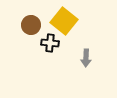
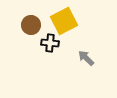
yellow square: rotated 24 degrees clockwise
gray arrow: rotated 132 degrees clockwise
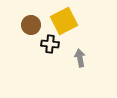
black cross: moved 1 px down
gray arrow: moved 6 px left; rotated 36 degrees clockwise
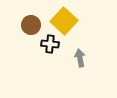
yellow square: rotated 20 degrees counterclockwise
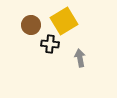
yellow square: rotated 16 degrees clockwise
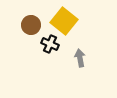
yellow square: rotated 20 degrees counterclockwise
black cross: rotated 18 degrees clockwise
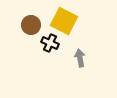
yellow square: rotated 12 degrees counterclockwise
black cross: moved 1 px up
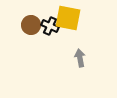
yellow square: moved 4 px right, 3 px up; rotated 16 degrees counterclockwise
black cross: moved 17 px up
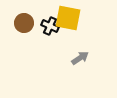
brown circle: moved 7 px left, 2 px up
gray arrow: rotated 66 degrees clockwise
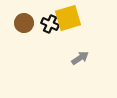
yellow square: rotated 28 degrees counterclockwise
black cross: moved 2 px up
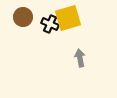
brown circle: moved 1 px left, 6 px up
gray arrow: rotated 66 degrees counterclockwise
